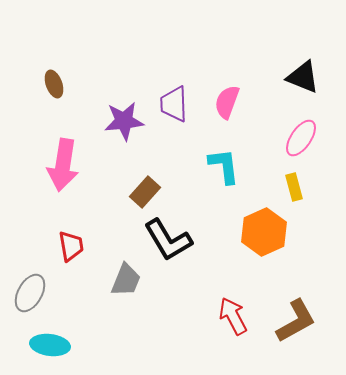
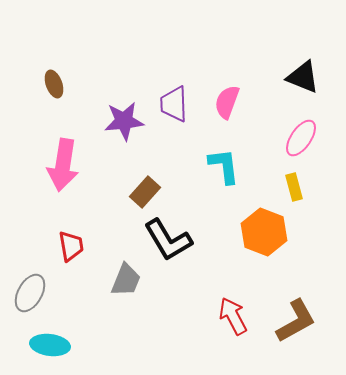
orange hexagon: rotated 15 degrees counterclockwise
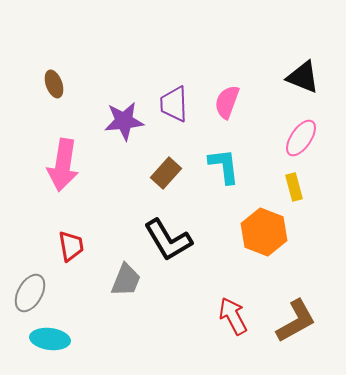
brown rectangle: moved 21 px right, 19 px up
cyan ellipse: moved 6 px up
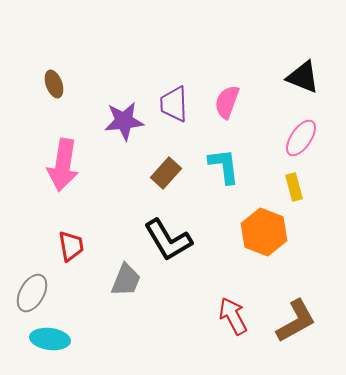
gray ellipse: moved 2 px right
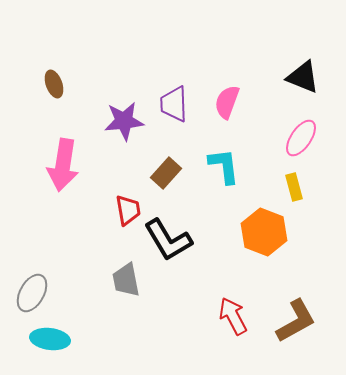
red trapezoid: moved 57 px right, 36 px up
gray trapezoid: rotated 147 degrees clockwise
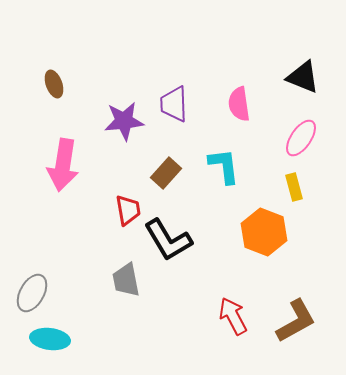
pink semicircle: moved 12 px right, 2 px down; rotated 28 degrees counterclockwise
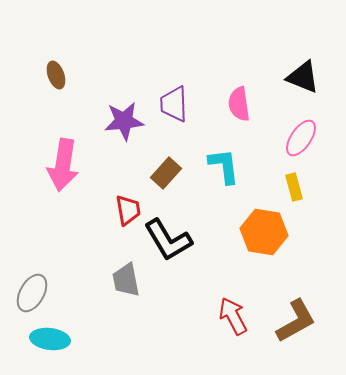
brown ellipse: moved 2 px right, 9 px up
orange hexagon: rotated 12 degrees counterclockwise
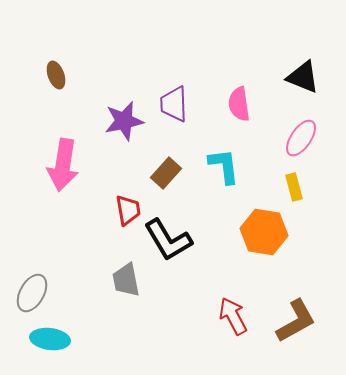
purple star: rotated 6 degrees counterclockwise
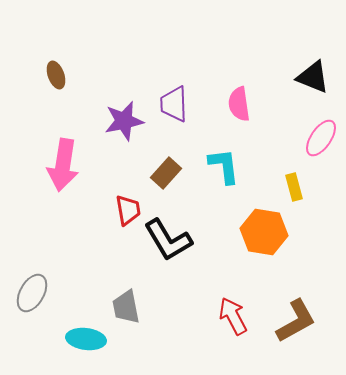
black triangle: moved 10 px right
pink ellipse: moved 20 px right
gray trapezoid: moved 27 px down
cyan ellipse: moved 36 px right
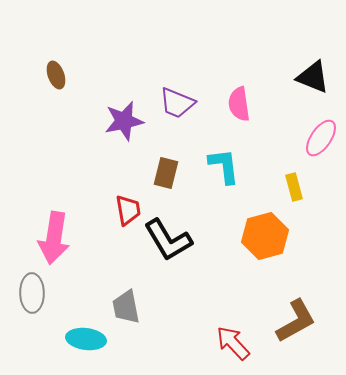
purple trapezoid: moved 3 px right, 1 px up; rotated 66 degrees counterclockwise
pink arrow: moved 9 px left, 73 px down
brown rectangle: rotated 28 degrees counterclockwise
orange hexagon: moved 1 px right, 4 px down; rotated 24 degrees counterclockwise
gray ellipse: rotated 30 degrees counterclockwise
red arrow: moved 27 px down; rotated 15 degrees counterclockwise
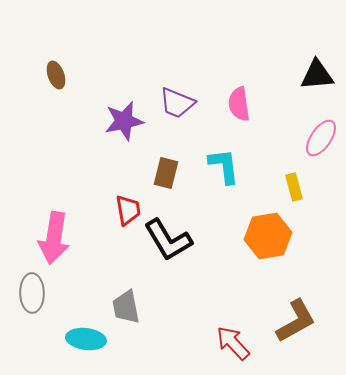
black triangle: moved 4 px right, 2 px up; rotated 27 degrees counterclockwise
orange hexagon: moved 3 px right; rotated 6 degrees clockwise
